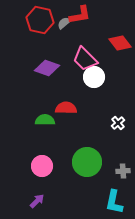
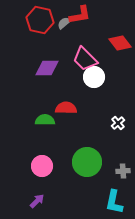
purple diamond: rotated 20 degrees counterclockwise
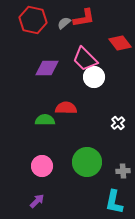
red L-shape: moved 4 px right, 3 px down
red hexagon: moved 7 px left
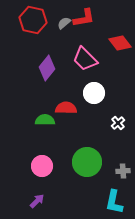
purple diamond: rotated 50 degrees counterclockwise
white circle: moved 16 px down
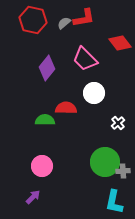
green circle: moved 18 px right
purple arrow: moved 4 px left, 4 px up
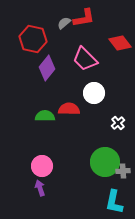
red hexagon: moved 19 px down
red semicircle: moved 3 px right, 1 px down
green semicircle: moved 4 px up
purple arrow: moved 7 px right, 9 px up; rotated 63 degrees counterclockwise
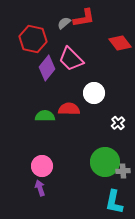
pink trapezoid: moved 14 px left
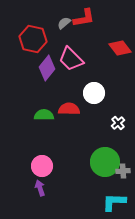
red diamond: moved 5 px down
green semicircle: moved 1 px left, 1 px up
cyan L-shape: rotated 80 degrees clockwise
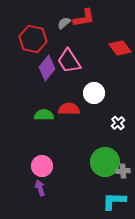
pink trapezoid: moved 2 px left, 2 px down; rotated 12 degrees clockwise
cyan L-shape: moved 1 px up
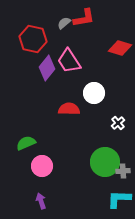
red diamond: rotated 35 degrees counterclockwise
green semicircle: moved 18 px left, 28 px down; rotated 24 degrees counterclockwise
purple arrow: moved 1 px right, 13 px down
cyan L-shape: moved 5 px right, 2 px up
